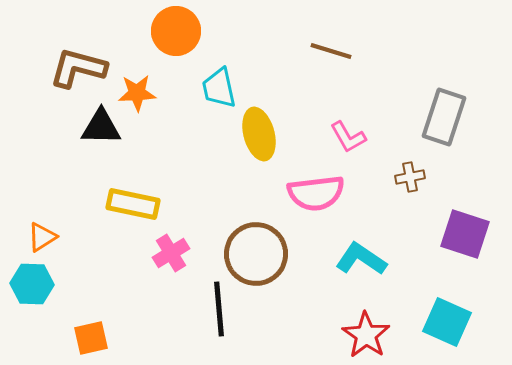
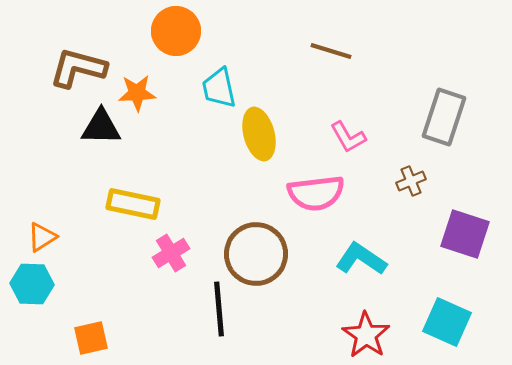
brown cross: moved 1 px right, 4 px down; rotated 12 degrees counterclockwise
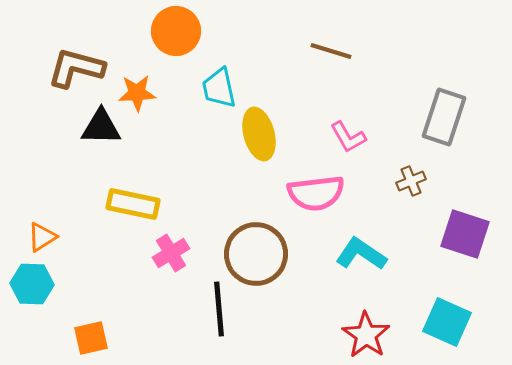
brown L-shape: moved 2 px left
cyan L-shape: moved 5 px up
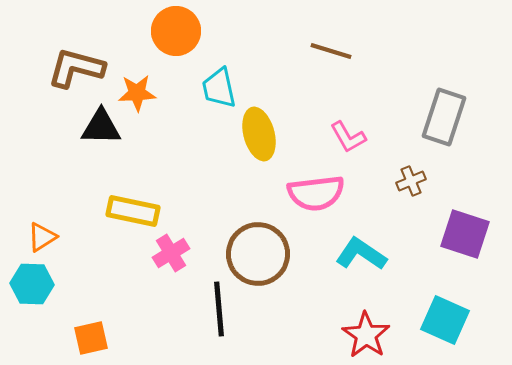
yellow rectangle: moved 7 px down
brown circle: moved 2 px right
cyan square: moved 2 px left, 2 px up
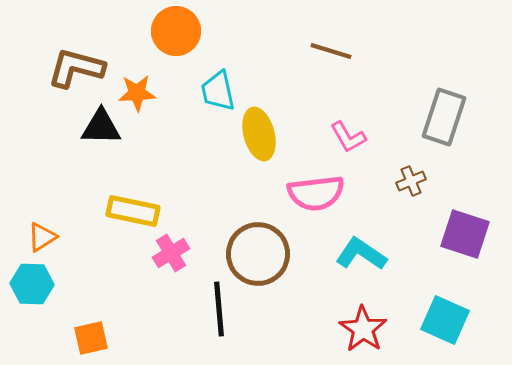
cyan trapezoid: moved 1 px left, 3 px down
red star: moved 3 px left, 6 px up
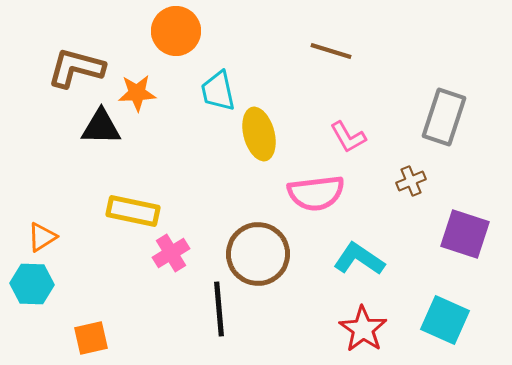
cyan L-shape: moved 2 px left, 5 px down
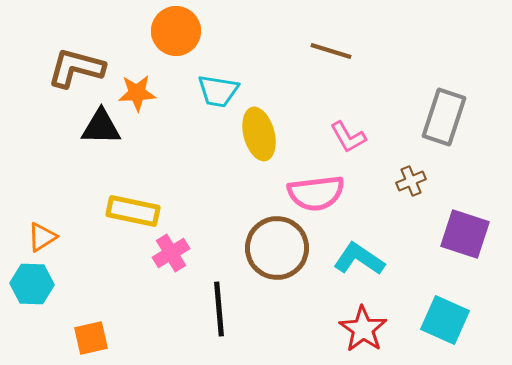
cyan trapezoid: rotated 69 degrees counterclockwise
brown circle: moved 19 px right, 6 px up
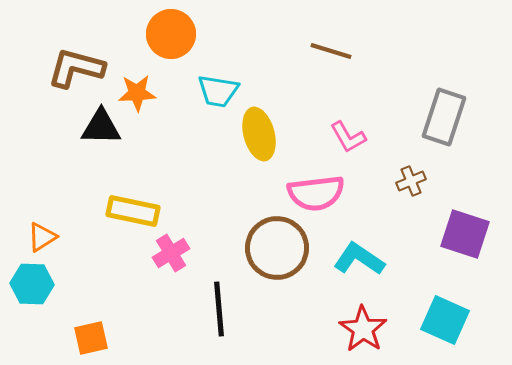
orange circle: moved 5 px left, 3 px down
